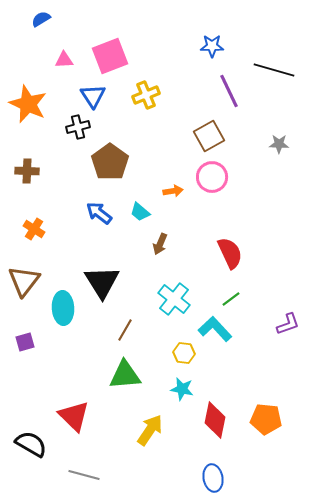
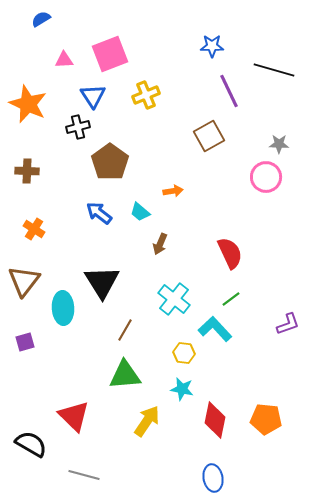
pink square: moved 2 px up
pink circle: moved 54 px right
yellow arrow: moved 3 px left, 9 px up
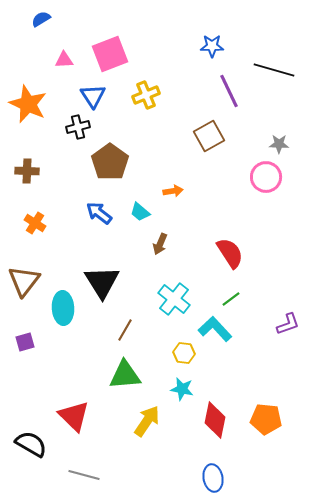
orange cross: moved 1 px right, 6 px up
red semicircle: rotated 8 degrees counterclockwise
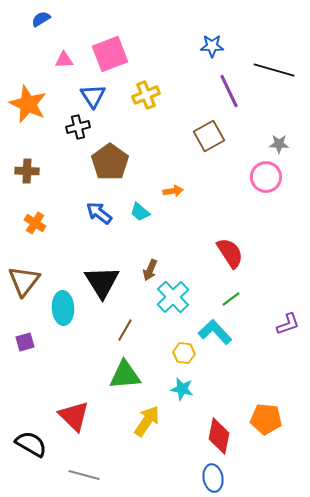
brown arrow: moved 10 px left, 26 px down
cyan cross: moved 1 px left, 2 px up; rotated 8 degrees clockwise
cyan L-shape: moved 3 px down
red diamond: moved 4 px right, 16 px down
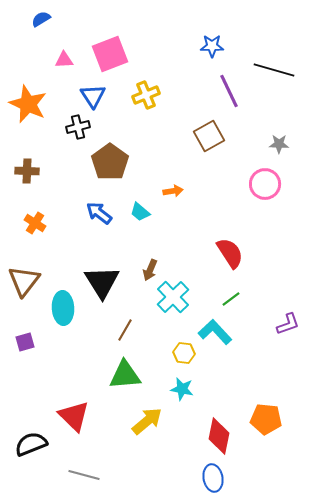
pink circle: moved 1 px left, 7 px down
yellow arrow: rotated 16 degrees clockwise
black semicircle: rotated 52 degrees counterclockwise
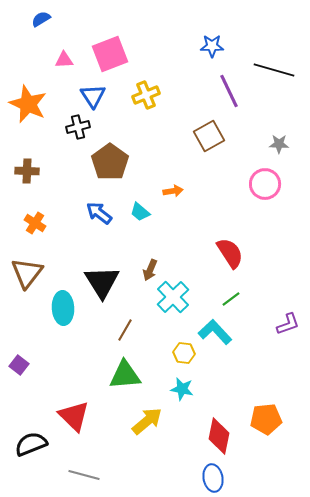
brown triangle: moved 3 px right, 8 px up
purple square: moved 6 px left, 23 px down; rotated 36 degrees counterclockwise
orange pentagon: rotated 12 degrees counterclockwise
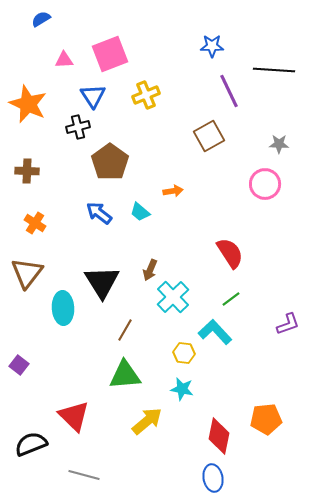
black line: rotated 12 degrees counterclockwise
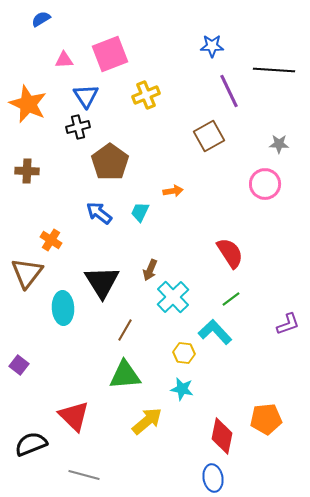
blue triangle: moved 7 px left
cyan trapezoid: rotated 75 degrees clockwise
orange cross: moved 16 px right, 17 px down
red diamond: moved 3 px right
